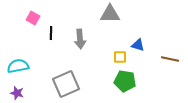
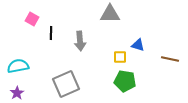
pink square: moved 1 px left, 1 px down
gray arrow: moved 2 px down
purple star: rotated 24 degrees clockwise
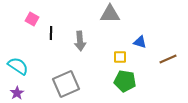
blue triangle: moved 2 px right, 3 px up
brown line: moved 2 px left; rotated 36 degrees counterclockwise
cyan semicircle: rotated 45 degrees clockwise
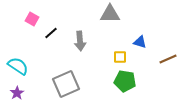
black line: rotated 48 degrees clockwise
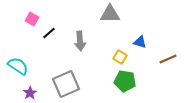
black line: moved 2 px left
yellow square: rotated 32 degrees clockwise
purple star: moved 13 px right
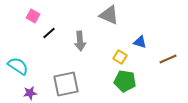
gray triangle: moved 1 px left, 1 px down; rotated 25 degrees clockwise
pink square: moved 1 px right, 3 px up
gray square: rotated 12 degrees clockwise
purple star: rotated 24 degrees clockwise
